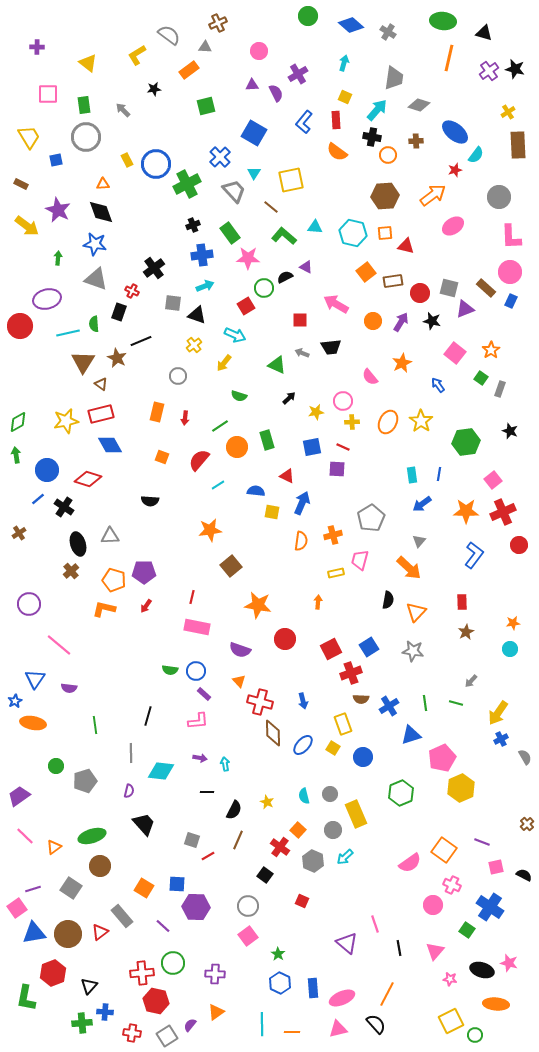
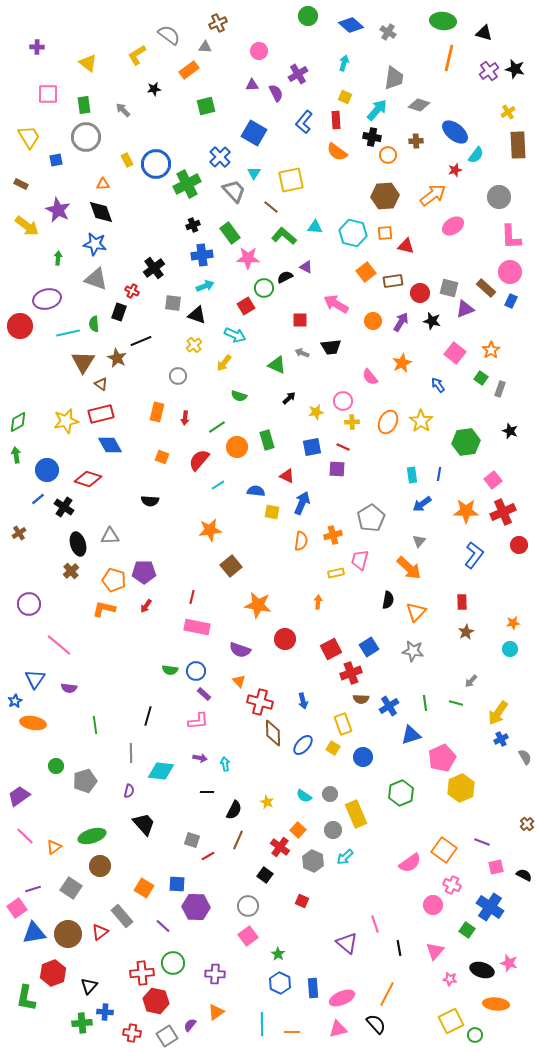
green line at (220, 426): moved 3 px left, 1 px down
cyan semicircle at (304, 796): rotated 42 degrees counterclockwise
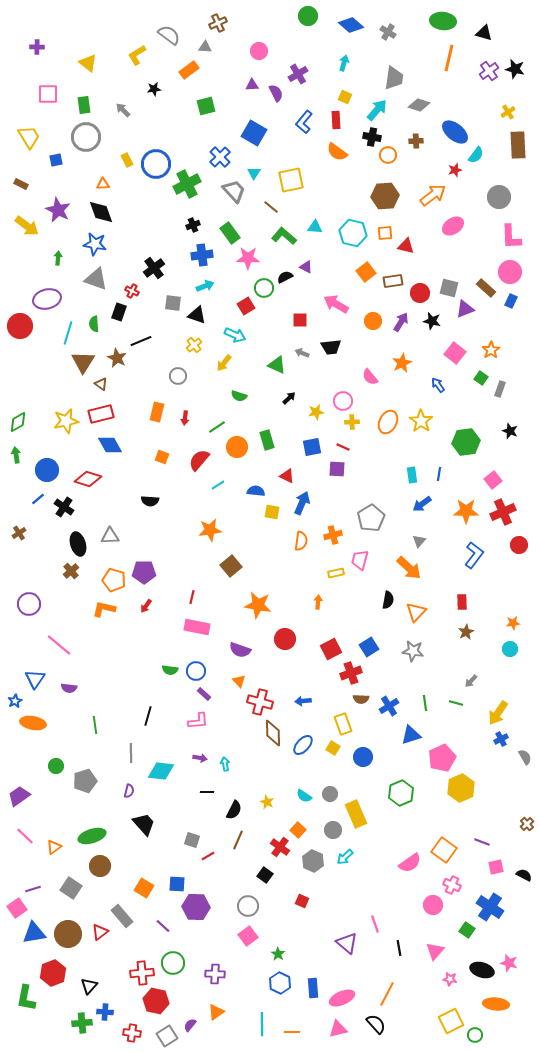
cyan line at (68, 333): rotated 60 degrees counterclockwise
blue arrow at (303, 701): rotated 98 degrees clockwise
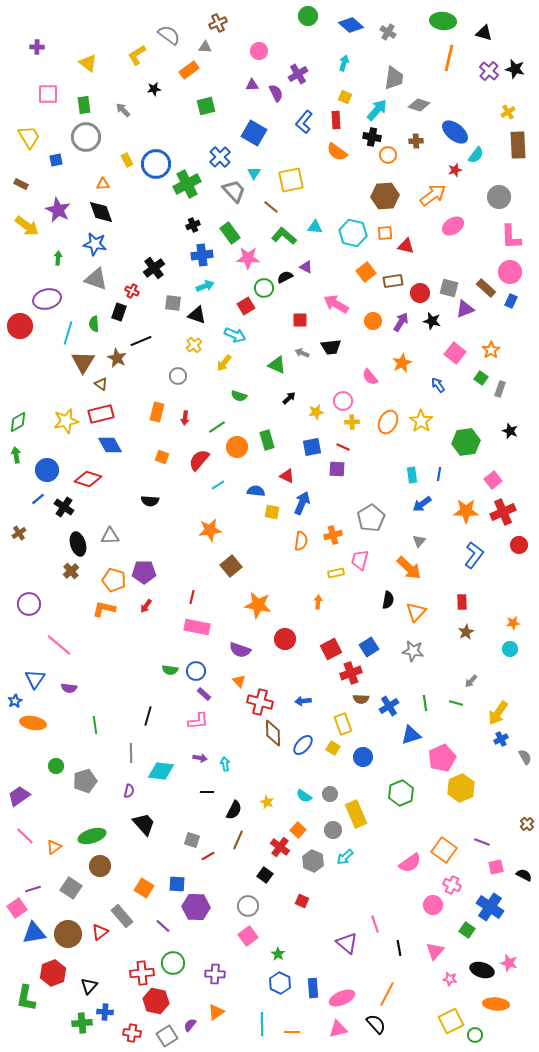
purple cross at (489, 71): rotated 12 degrees counterclockwise
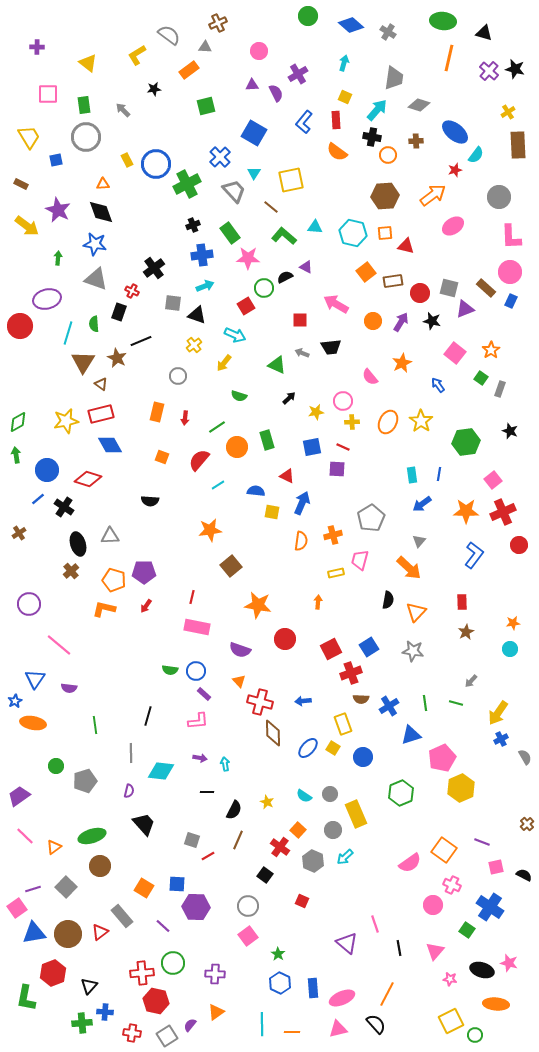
blue ellipse at (303, 745): moved 5 px right, 3 px down
gray square at (71, 888): moved 5 px left, 1 px up; rotated 10 degrees clockwise
